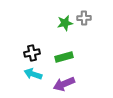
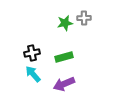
cyan arrow: rotated 30 degrees clockwise
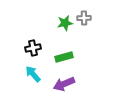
black cross: moved 1 px right, 5 px up
